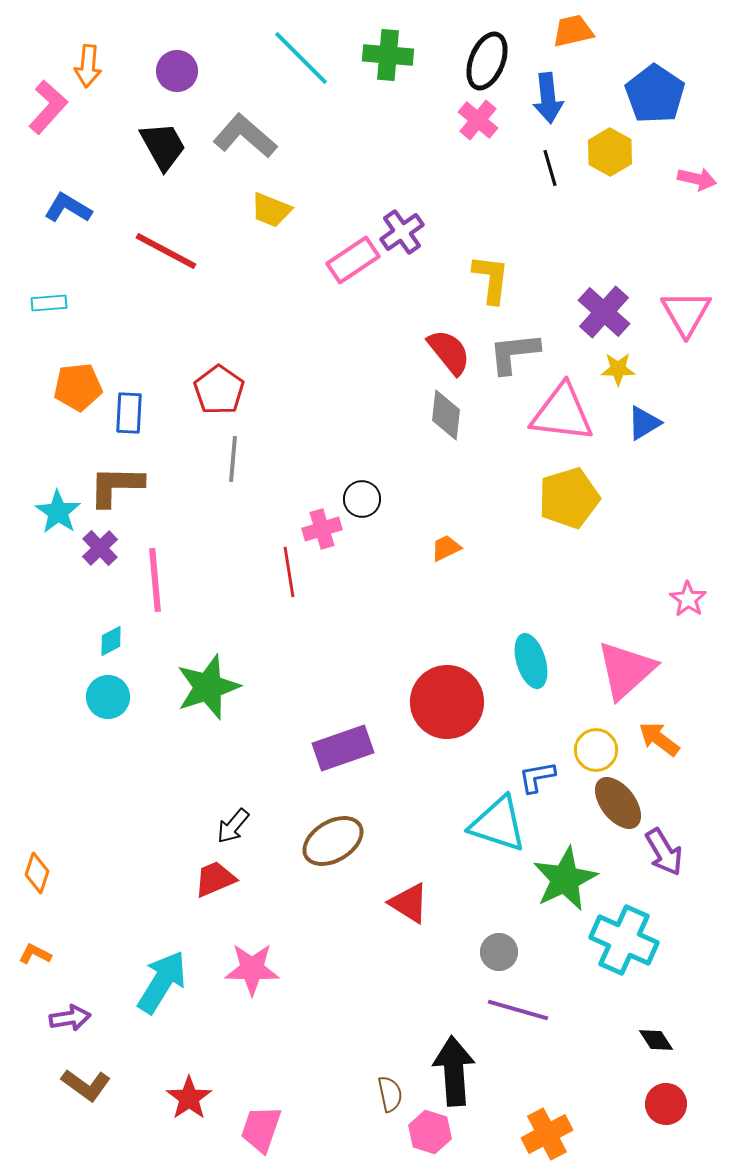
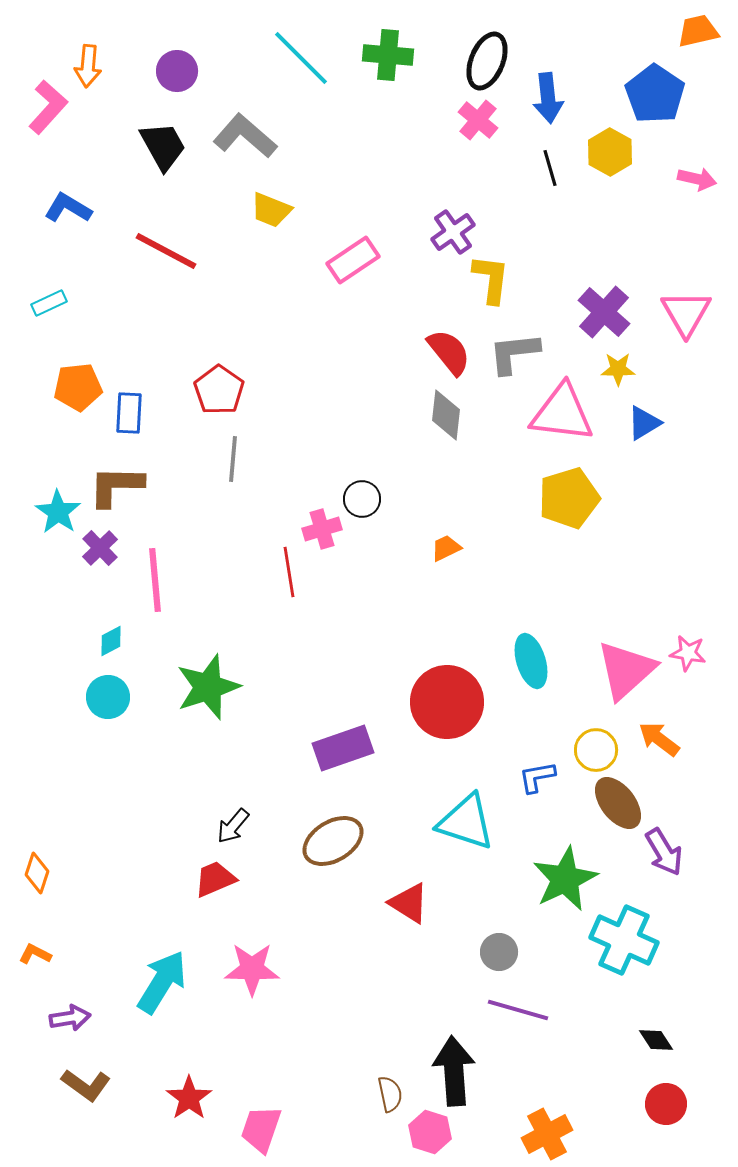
orange trapezoid at (573, 31): moved 125 px right
purple cross at (402, 232): moved 51 px right
cyan rectangle at (49, 303): rotated 20 degrees counterclockwise
pink star at (688, 599): moved 54 px down; rotated 24 degrees counterclockwise
cyan triangle at (498, 824): moved 32 px left, 2 px up
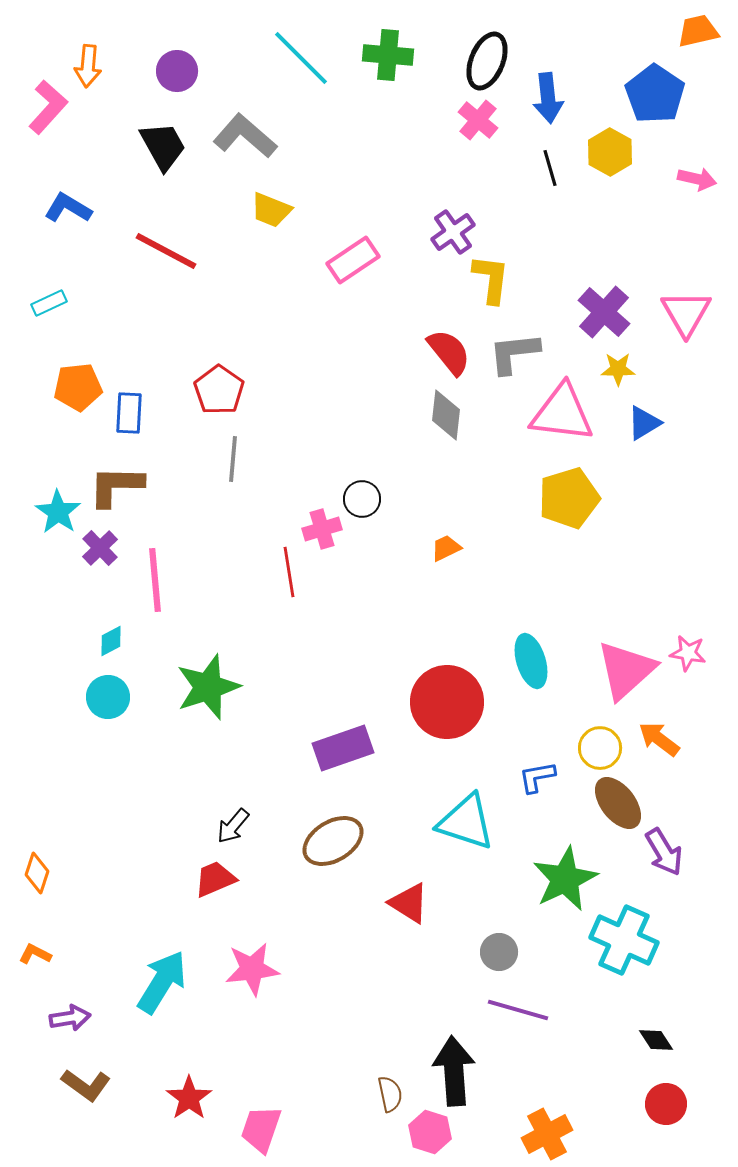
yellow circle at (596, 750): moved 4 px right, 2 px up
pink star at (252, 969): rotated 8 degrees counterclockwise
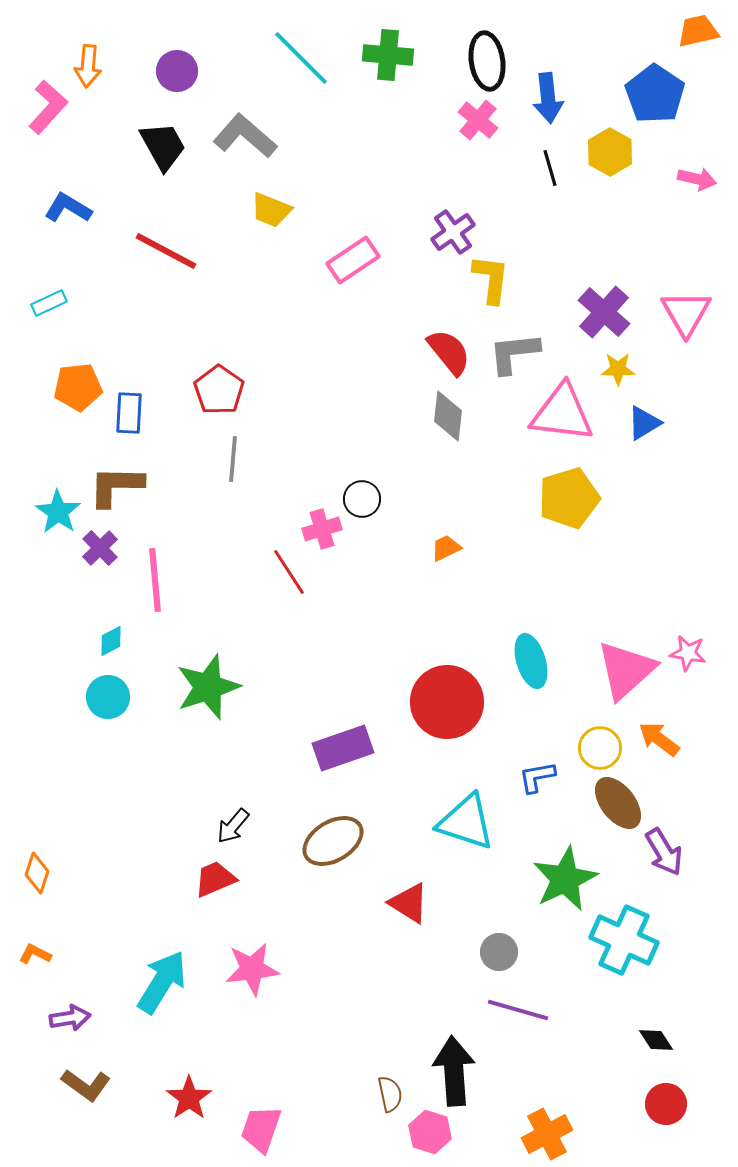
black ellipse at (487, 61): rotated 30 degrees counterclockwise
gray diamond at (446, 415): moved 2 px right, 1 px down
red line at (289, 572): rotated 24 degrees counterclockwise
